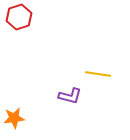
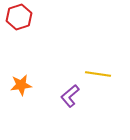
purple L-shape: rotated 125 degrees clockwise
orange star: moved 7 px right, 33 px up
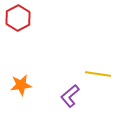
red hexagon: moved 1 px left, 1 px down; rotated 10 degrees counterclockwise
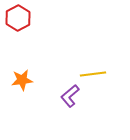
yellow line: moved 5 px left; rotated 15 degrees counterclockwise
orange star: moved 1 px right, 5 px up
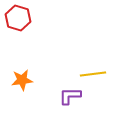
red hexagon: rotated 15 degrees counterclockwise
purple L-shape: rotated 40 degrees clockwise
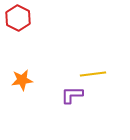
red hexagon: rotated 10 degrees clockwise
purple L-shape: moved 2 px right, 1 px up
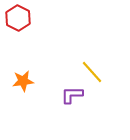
yellow line: moved 1 px left, 2 px up; rotated 55 degrees clockwise
orange star: moved 1 px right, 1 px down
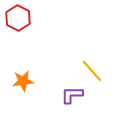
yellow line: moved 1 px up
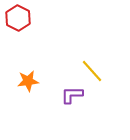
orange star: moved 5 px right
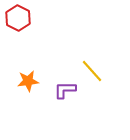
purple L-shape: moved 7 px left, 5 px up
